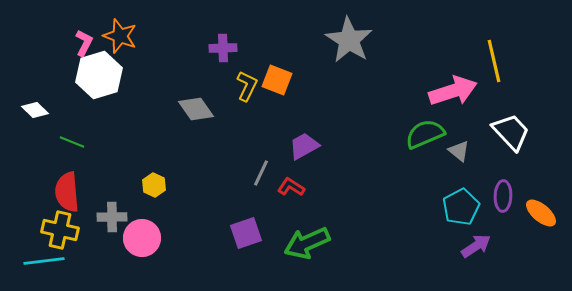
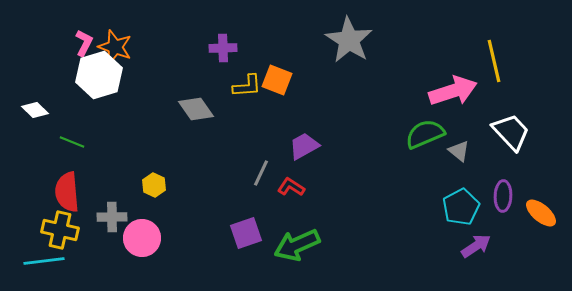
orange star: moved 5 px left, 11 px down
yellow L-shape: rotated 60 degrees clockwise
green arrow: moved 10 px left, 2 px down
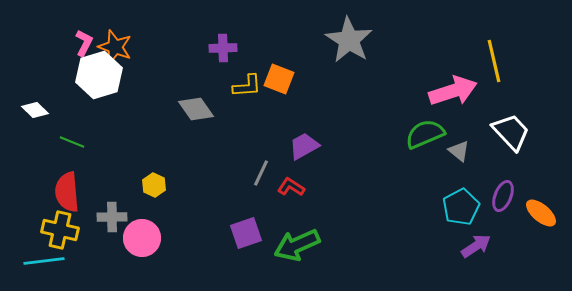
orange square: moved 2 px right, 1 px up
purple ellipse: rotated 20 degrees clockwise
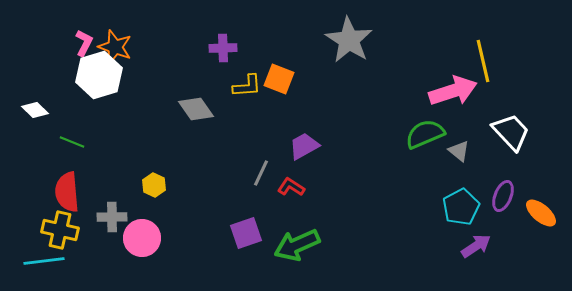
yellow line: moved 11 px left
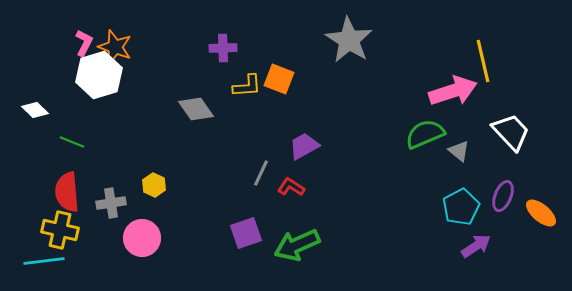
gray cross: moved 1 px left, 14 px up; rotated 8 degrees counterclockwise
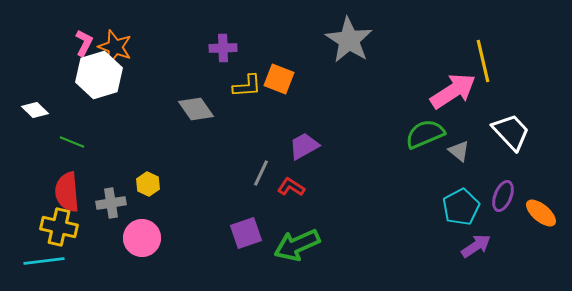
pink arrow: rotated 15 degrees counterclockwise
yellow hexagon: moved 6 px left, 1 px up
yellow cross: moved 1 px left, 3 px up
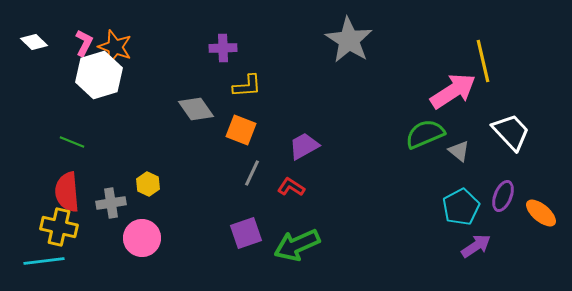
orange square: moved 38 px left, 51 px down
white diamond: moved 1 px left, 68 px up
gray line: moved 9 px left
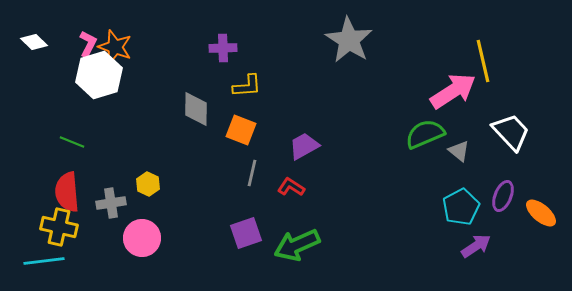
pink L-shape: moved 4 px right, 1 px down
gray diamond: rotated 36 degrees clockwise
gray line: rotated 12 degrees counterclockwise
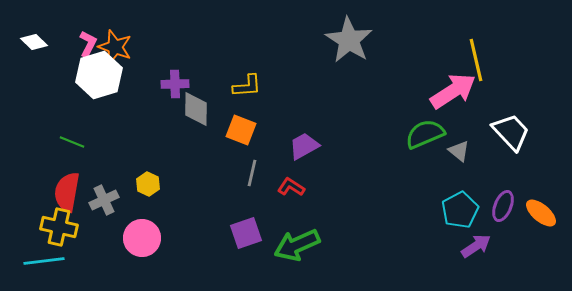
purple cross: moved 48 px left, 36 px down
yellow line: moved 7 px left, 1 px up
red semicircle: rotated 15 degrees clockwise
purple ellipse: moved 10 px down
gray cross: moved 7 px left, 3 px up; rotated 16 degrees counterclockwise
cyan pentagon: moved 1 px left, 3 px down
